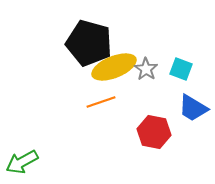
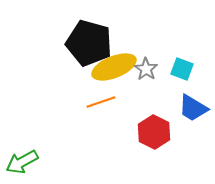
cyan square: moved 1 px right
red hexagon: rotated 16 degrees clockwise
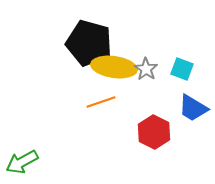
yellow ellipse: rotated 30 degrees clockwise
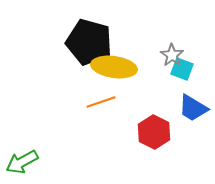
black pentagon: moved 1 px up
gray star: moved 26 px right, 14 px up
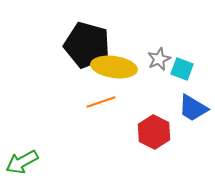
black pentagon: moved 2 px left, 3 px down
gray star: moved 13 px left, 4 px down; rotated 15 degrees clockwise
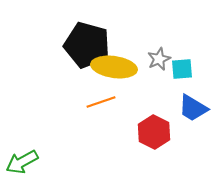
cyan square: rotated 25 degrees counterclockwise
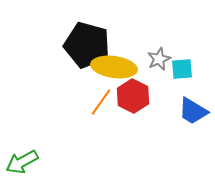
orange line: rotated 36 degrees counterclockwise
blue trapezoid: moved 3 px down
red hexagon: moved 21 px left, 36 px up
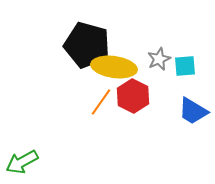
cyan square: moved 3 px right, 3 px up
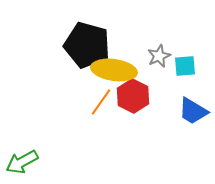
gray star: moved 3 px up
yellow ellipse: moved 3 px down
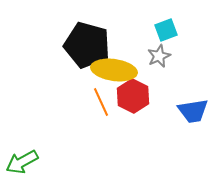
cyan square: moved 19 px left, 36 px up; rotated 15 degrees counterclockwise
orange line: rotated 60 degrees counterclockwise
blue trapezoid: rotated 40 degrees counterclockwise
